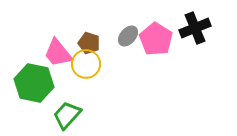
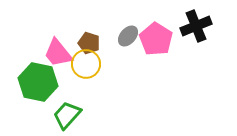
black cross: moved 1 px right, 2 px up
green hexagon: moved 4 px right, 1 px up
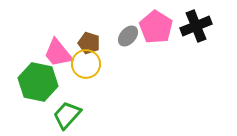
pink pentagon: moved 12 px up
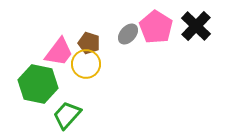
black cross: rotated 24 degrees counterclockwise
gray ellipse: moved 2 px up
pink trapezoid: moved 1 px right, 1 px up; rotated 104 degrees counterclockwise
green hexagon: moved 2 px down
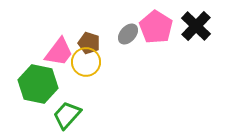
yellow circle: moved 2 px up
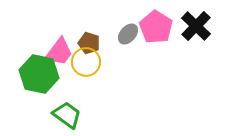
green hexagon: moved 1 px right, 10 px up
green trapezoid: rotated 84 degrees clockwise
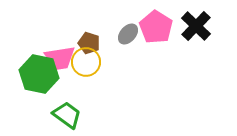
pink trapezoid: moved 1 px right, 6 px down; rotated 44 degrees clockwise
